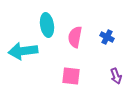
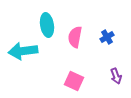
blue cross: rotated 32 degrees clockwise
pink square: moved 3 px right, 5 px down; rotated 18 degrees clockwise
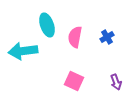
cyan ellipse: rotated 10 degrees counterclockwise
purple arrow: moved 6 px down
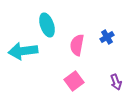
pink semicircle: moved 2 px right, 8 px down
pink square: rotated 30 degrees clockwise
